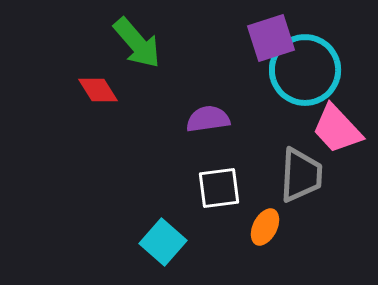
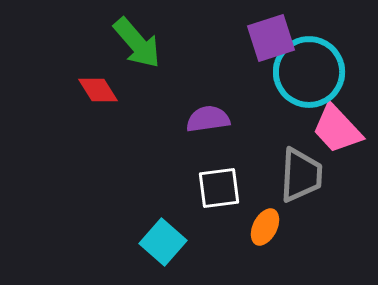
cyan circle: moved 4 px right, 2 px down
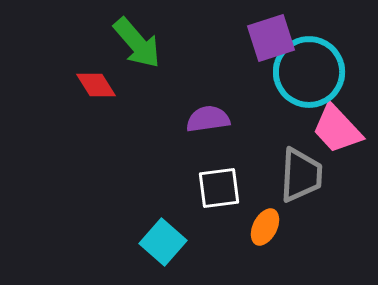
red diamond: moved 2 px left, 5 px up
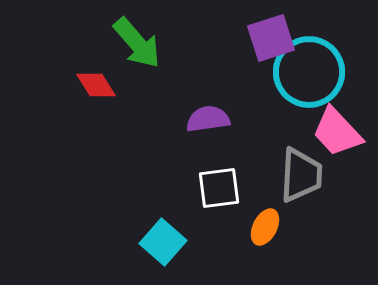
pink trapezoid: moved 3 px down
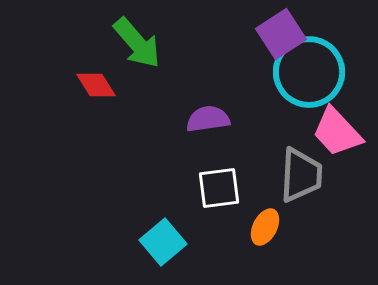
purple square: moved 10 px right, 4 px up; rotated 15 degrees counterclockwise
cyan square: rotated 9 degrees clockwise
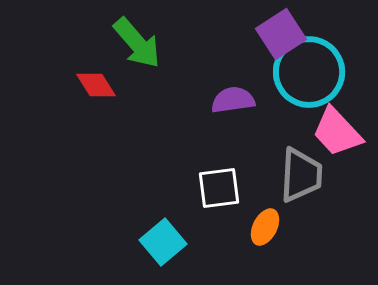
purple semicircle: moved 25 px right, 19 px up
